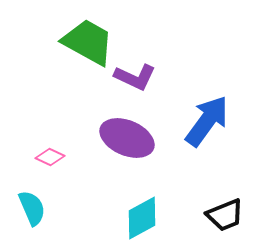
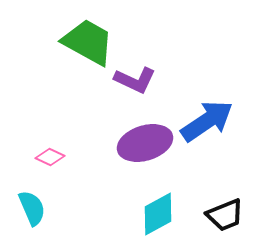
purple L-shape: moved 3 px down
blue arrow: rotated 20 degrees clockwise
purple ellipse: moved 18 px right, 5 px down; rotated 40 degrees counterclockwise
cyan diamond: moved 16 px right, 4 px up
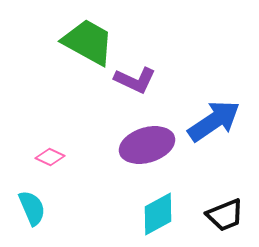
blue arrow: moved 7 px right
purple ellipse: moved 2 px right, 2 px down
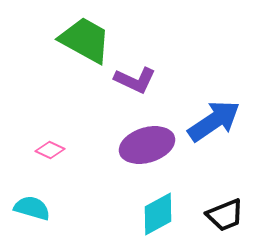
green trapezoid: moved 3 px left, 2 px up
pink diamond: moved 7 px up
cyan semicircle: rotated 51 degrees counterclockwise
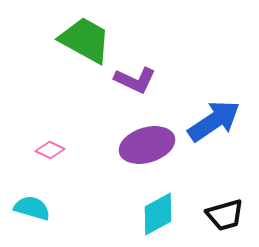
black trapezoid: rotated 6 degrees clockwise
